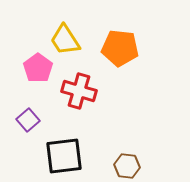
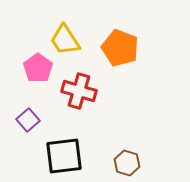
orange pentagon: rotated 15 degrees clockwise
brown hexagon: moved 3 px up; rotated 10 degrees clockwise
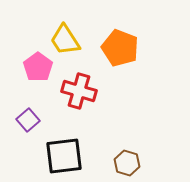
pink pentagon: moved 1 px up
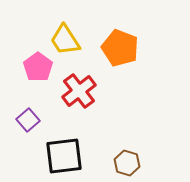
red cross: rotated 36 degrees clockwise
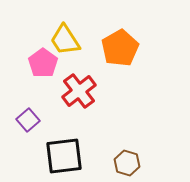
orange pentagon: rotated 21 degrees clockwise
pink pentagon: moved 5 px right, 4 px up
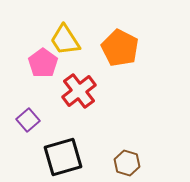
orange pentagon: rotated 15 degrees counterclockwise
black square: moved 1 px left, 1 px down; rotated 9 degrees counterclockwise
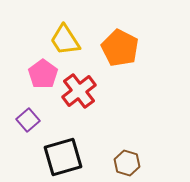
pink pentagon: moved 11 px down
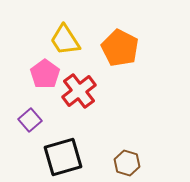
pink pentagon: moved 2 px right
purple square: moved 2 px right
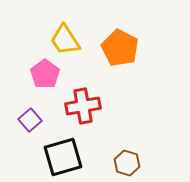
red cross: moved 4 px right, 15 px down; rotated 28 degrees clockwise
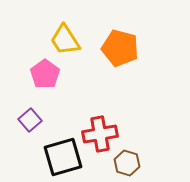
orange pentagon: rotated 12 degrees counterclockwise
red cross: moved 17 px right, 28 px down
